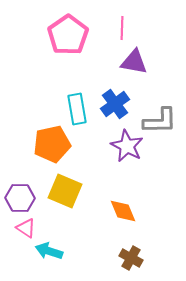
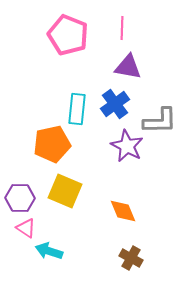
pink pentagon: rotated 15 degrees counterclockwise
purple triangle: moved 6 px left, 5 px down
cyan rectangle: rotated 16 degrees clockwise
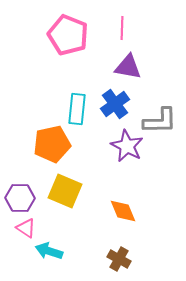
brown cross: moved 12 px left, 1 px down
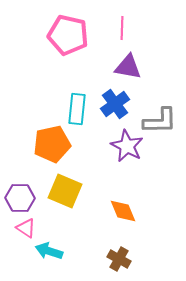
pink pentagon: rotated 9 degrees counterclockwise
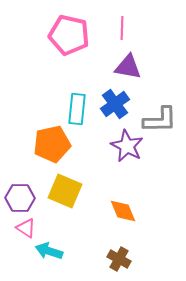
pink pentagon: moved 1 px right
gray L-shape: moved 1 px up
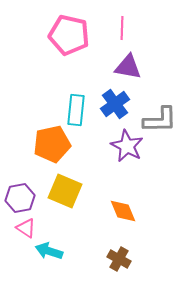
cyan rectangle: moved 1 px left, 1 px down
purple hexagon: rotated 12 degrees counterclockwise
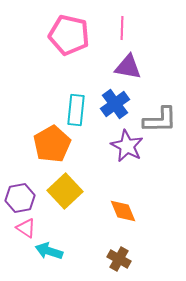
orange pentagon: rotated 18 degrees counterclockwise
yellow square: rotated 24 degrees clockwise
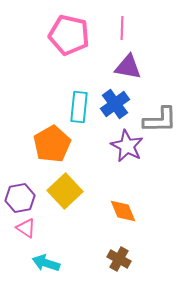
cyan rectangle: moved 3 px right, 3 px up
cyan arrow: moved 3 px left, 12 px down
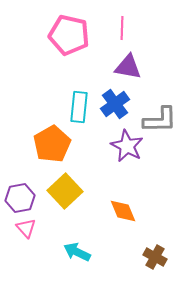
pink triangle: rotated 15 degrees clockwise
brown cross: moved 36 px right, 2 px up
cyan arrow: moved 31 px right, 11 px up; rotated 8 degrees clockwise
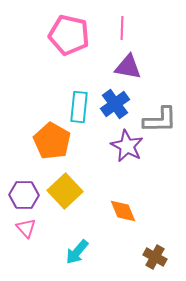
orange pentagon: moved 3 px up; rotated 12 degrees counterclockwise
purple hexagon: moved 4 px right, 3 px up; rotated 12 degrees clockwise
cyan arrow: rotated 76 degrees counterclockwise
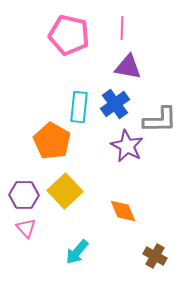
brown cross: moved 1 px up
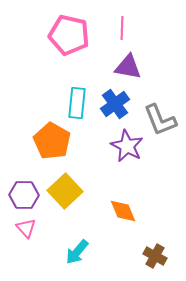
cyan rectangle: moved 2 px left, 4 px up
gray L-shape: rotated 69 degrees clockwise
